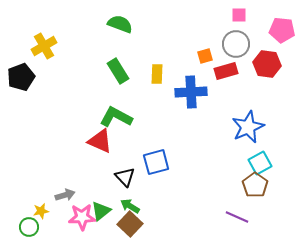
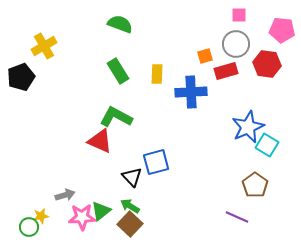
cyan square: moved 7 px right, 18 px up; rotated 30 degrees counterclockwise
black triangle: moved 7 px right
yellow star: moved 5 px down
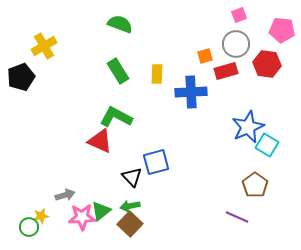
pink square: rotated 21 degrees counterclockwise
green arrow: rotated 42 degrees counterclockwise
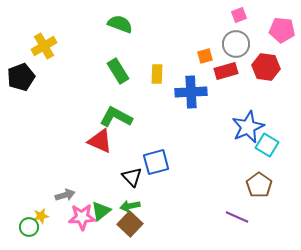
red hexagon: moved 1 px left, 3 px down
brown pentagon: moved 4 px right
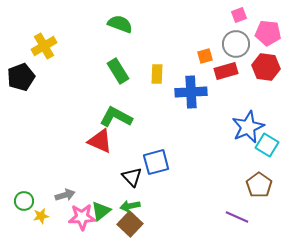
pink pentagon: moved 14 px left, 3 px down
green circle: moved 5 px left, 26 px up
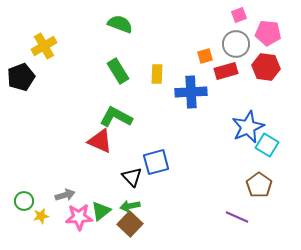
pink star: moved 3 px left
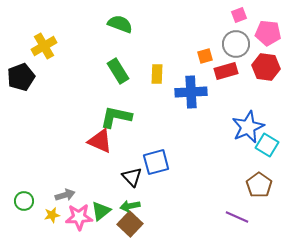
green L-shape: rotated 16 degrees counterclockwise
yellow star: moved 11 px right, 1 px up
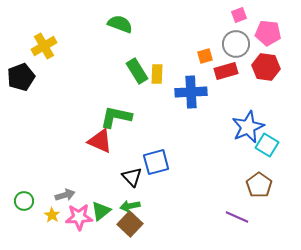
green rectangle: moved 19 px right
yellow star: rotated 28 degrees counterclockwise
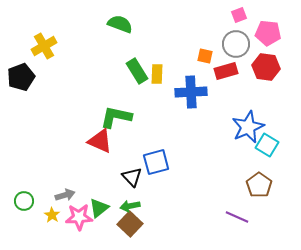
orange square: rotated 28 degrees clockwise
green triangle: moved 2 px left, 3 px up
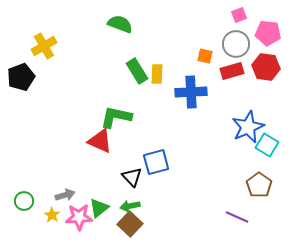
red rectangle: moved 6 px right
